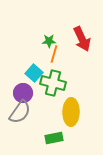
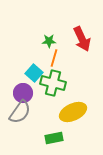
orange line: moved 4 px down
yellow ellipse: moved 2 px right; rotated 64 degrees clockwise
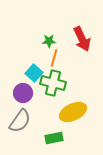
gray semicircle: moved 9 px down
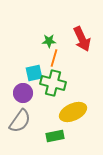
cyan square: rotated 36 degrees clockwise
green rectangle: moved 1 px right, 2 px up
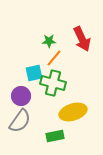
orange line: rotated 24 degrees clockwise
purple circle: moved 2 px left, 3 px down
yellow ellipse: rotated 8 degrees clockwise
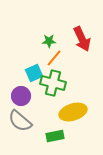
cyan square: rotated 12 degrees counterclockwise
gray semicircle: rotated 95 degrees clockwise
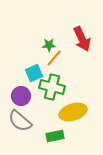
green star: moved 4 px down
green cross: moved 1 px left, 4 px down
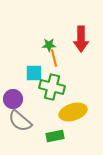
red arrow: moved 1 px left; rotated 25 degrees clockwise
orange line: rotated 54 degrees counterclockwise
cyan square: rotated 24 degrees clockwise
purple circle: moved 8 px left, 3 px down
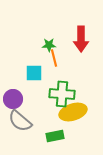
green cross: moved 10 px right, 7 px down; rotated 10 degrees counterclockwise
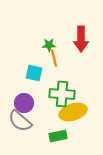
cyan square: rotated 12 degrees clockwise
purple circle: moved 11 px right, 4 px down
green rectangle: moved 3 px right
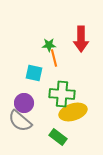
green rectangle: moved 1 px down; rotated 48 degrees clockwise
